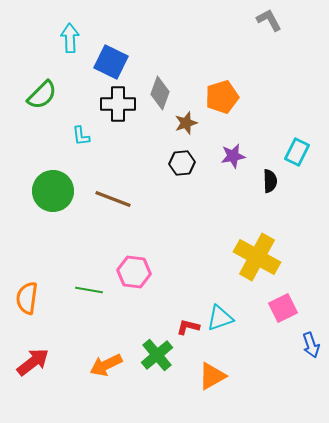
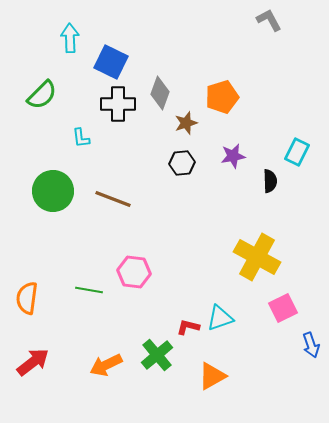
cyan L-shape: moved 2 px down
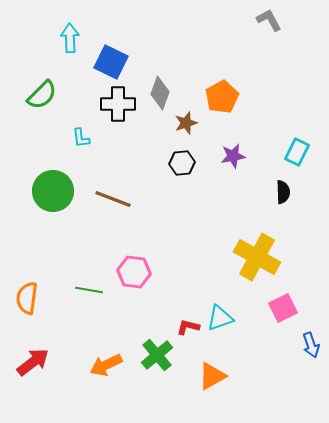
orange pentagon: rotated 12 degrees counterclockwise
black semicircle: moved 13 px right, 11 px down
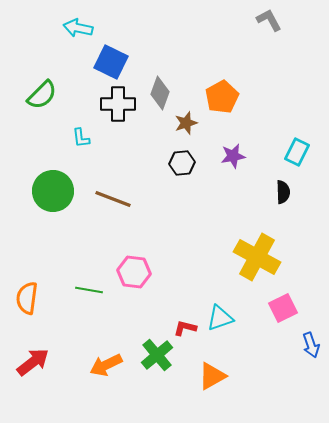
cyan arrow: moved 8 px right, 10 px up; rotated 76 degrees counterclockwise
red L-shape: moved 3 px left, 1 px down
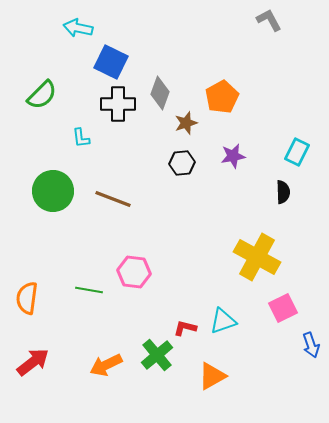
cyan triangle: moved 3 px right, 3 px down
